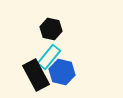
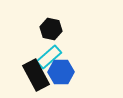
cyan rectangle: rotated 10 degrees clockwise
blue hexagon: moved 1 px left; rotated 15 degrees counterclockwise
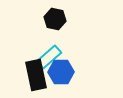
black hexagon: moved 4 px right, 10 px up
black rectangle: rotated 16 degrees clockwise
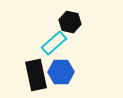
black hexagon: moved 15 px right, 3 px down
cyan rectangle: moved 5 px right, 14 px up
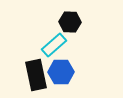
black hexagon: rotated 10 degrees counterclockwise
cyan rectangle: moved 2 px down
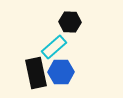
cyan rectangle: moved 2 px down
black rectangle: moved 2 px up
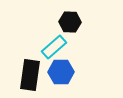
black rectangle: moved 6 px left, 2 px down; rotated 20 degrees clockwise
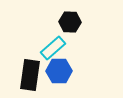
cyan rectangle: moved 1 px left, 1 px down
blue hexagon: moved 2 px left, 1 px up
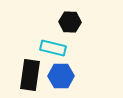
cyan rectangle: rotated 55 degrees clockwise
blue hexagon: moved 2 px right, 5 px down
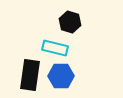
black hexagon: rotated 15 degrees clockwise
cyan rectangle: moved 2 px right
